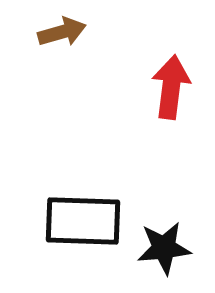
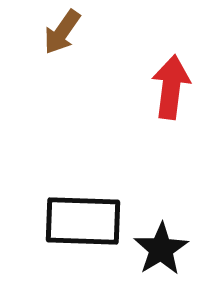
brown arrow: rotated 141 degrees clockwise
black star: moved 3 px left, 1 px down; rotated 26 degrees counterclockwise
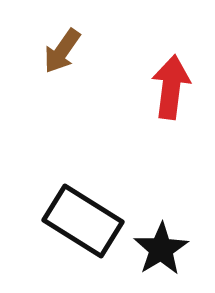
brown arrow: moved 19 px down
black rectangle: rotated 30 degrees clockwise
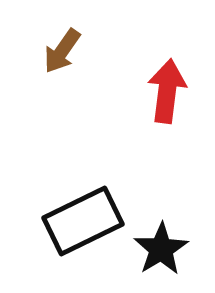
red arrow: moved 4 px left, 4 px down
black rectangle: rotated 58 degrees counterclockwise
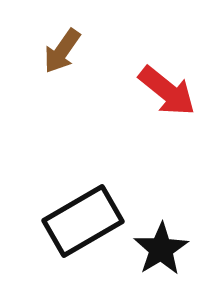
red arrow: rotated 122 degrees clockwise
black rectangle: rotated 4 degrees counterclockwise
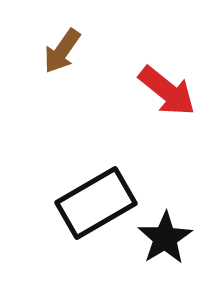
black rectangle: moved 13 px right, 18 px up
black star: moved 4 px right, 11 px up
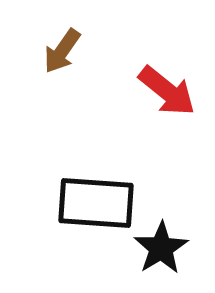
black rectangle: rotated 34 degrees clockwise
black star: moved 4 px left, 10 px down
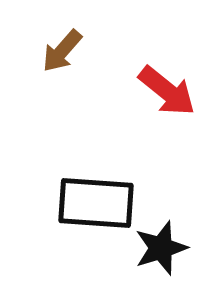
brown arrow: rotated 6 degrees clockwise
black star: rotated 14 degrees clockwise
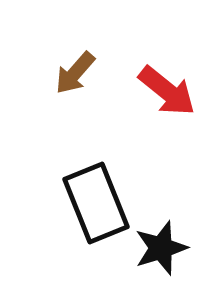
brown arrow: moved 13 px right, 22 px down
black rectangle: rotated 64 degrees clockwise
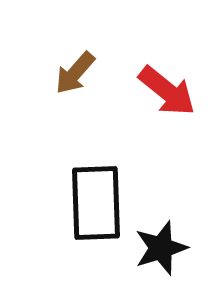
black rectangle: rotated 20 degrees clockwise
